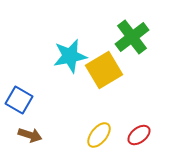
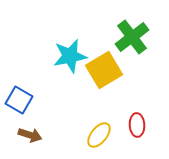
red ellipse: moved 2 px left, 10 px up; rotated 55 degrees counterclockwise
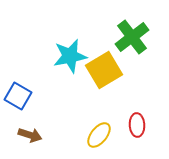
blue square: moved 1 px left, 4 px up
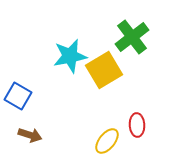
yellow ellipse: moved 8 px right, 6 px down
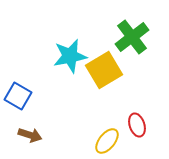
red ellipse: rotated 15 degrees counterclockwise
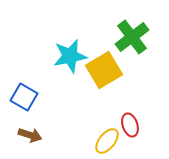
blue square: moved 6 px right, 1 px down
red ellipse: moved 7 px left
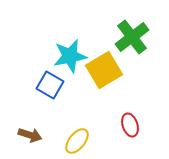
blue square: moved 26 px right, 12 px up
yellow ellipse: moved 30 px left
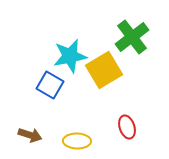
red ellipse: moved 3 px left, 2 px down
yellow ellipse: rotated 52 degrees clockwise
